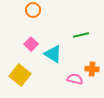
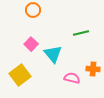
green line: moved 2 px up
cyan triangle: rotated 18 degrees clockwise
orange cross: moved 1 px right
yellow square: rotated 15 degrees clockwise
pink semicircle: moved 3 px left, 1 px up
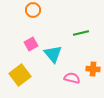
pink square: rotated 16 degrees clockwise
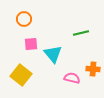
orange circle: moved 9 px left, 9 px down
pink square: rotated 24 degrees clockwise
yellow square: moved 1 px right; rotated 15 degrees counterclockwise
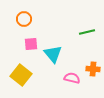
green line: moved 6 px right, 1 px up
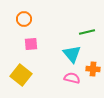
cyan triangle: moved 19 px right
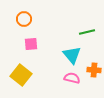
cyan triangle: moved 1 px down
orange cross: moved 1 px right, 1 px down
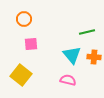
orange cross: moved 13 px up
pink semicircle: moved 4 px left, 2 px down
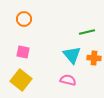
pink square: moved 8 px left, 8 px down; rotated 16 degrees clockwise
orange cross: moved 1 px down
yellow square: moved 5 px down
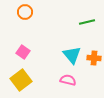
orange circle: moved 1 px right, 7 px up
green line: moved 10 px up
pink square: rotated 24 degrees clockwise
yellow square: rotated 15 degrees clockwise
